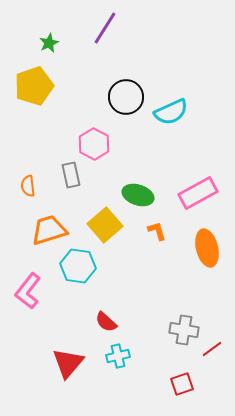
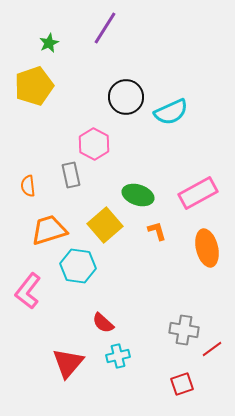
red semicircle: moved 3 px left, 1 px down
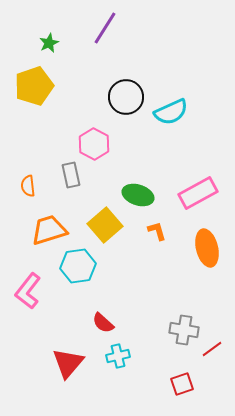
cyan hexagon: rotated 16 degrees counterclockwise
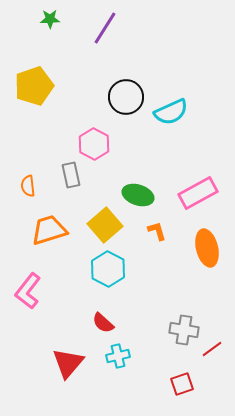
green star: moved 1 px right, 24 px up; rotated 24 degrees clockwise
cyan hexagon: moved 30 px right, 3 px down; rotated 24 degrees counterclockwise
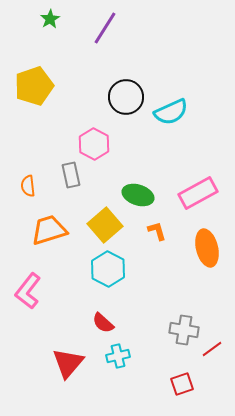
green star: rotated 30 degrees counterclockwise
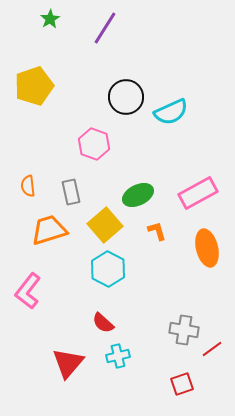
pink hexagon: rotated 8 degrees counterclockwise
gray rectangle: moved 17 px down
green ellipse: rotated 44 degrees counterclockwise
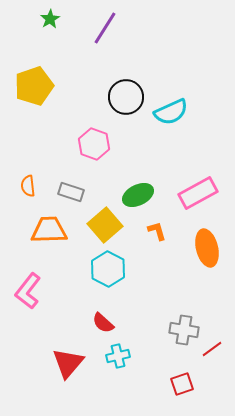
gray rectangle: rotated 60 degrees counterclockwise
orange trapezoid: rotated 15 degrees clockwise
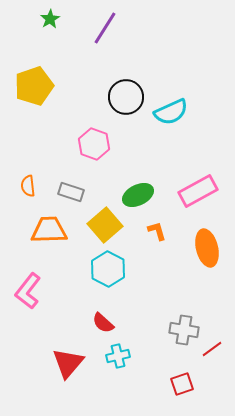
pink rectangle: moved 2 px up
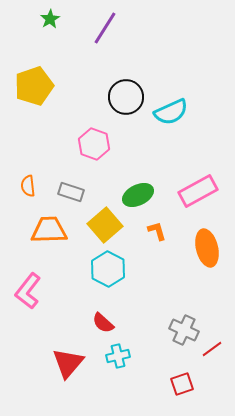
gray cross: rotated 16 degrees clockwise
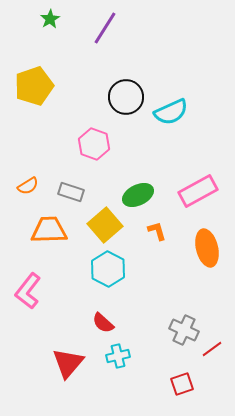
orange semicircle: rotated 115 degrees counterclockwise
